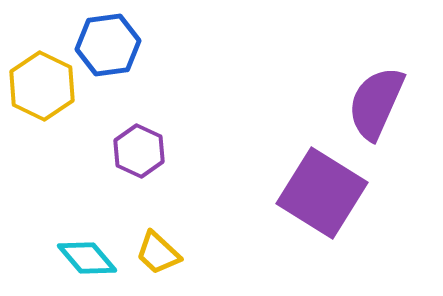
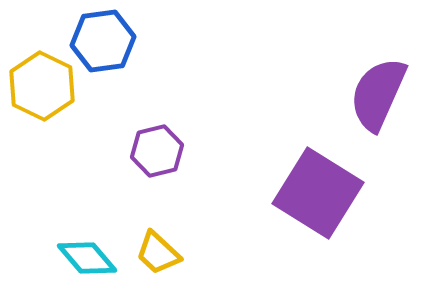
blue hexagon: moved 5 px left, 4 px up
purple semicircle: moved 2 px right, 9 px up
purple hexagon: moved 18 px right; rotated 21 degrees clockwise
purple square: moved 4 px left
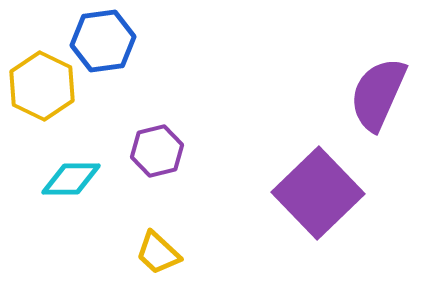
purple square: rotated 14 degrees clockwise
cyan diamond: moved 16 px left, 79 px up; rotated 50 degrees counterclockwise
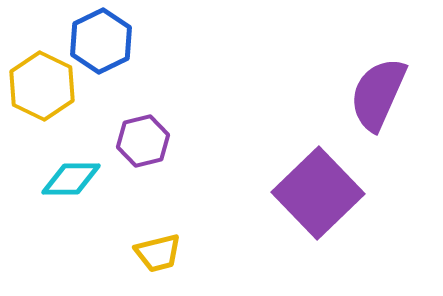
blue hexagon: moved 2 px left; rotated 18 degrees counterclockwise
purple hexagon: moved 14 px left, 10 px up
yellow trapezoid: rotated 57 degrees counterclockwise
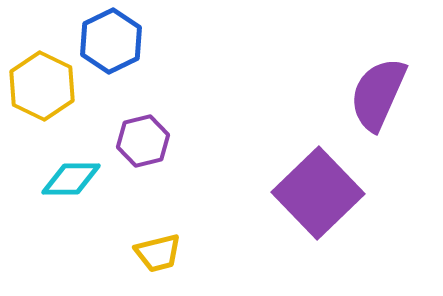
blue hexagon: moved 10 px right
